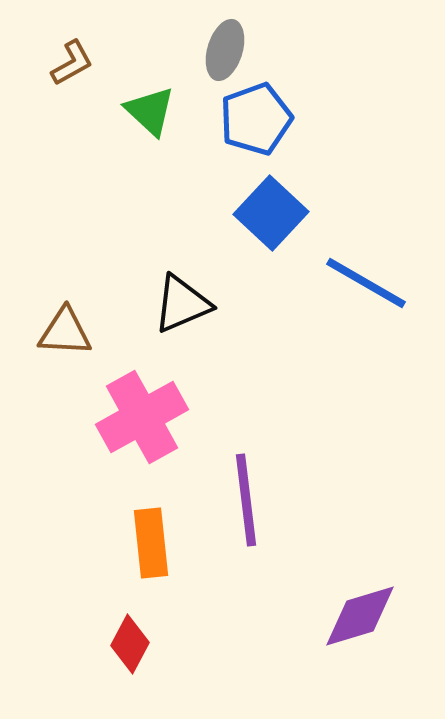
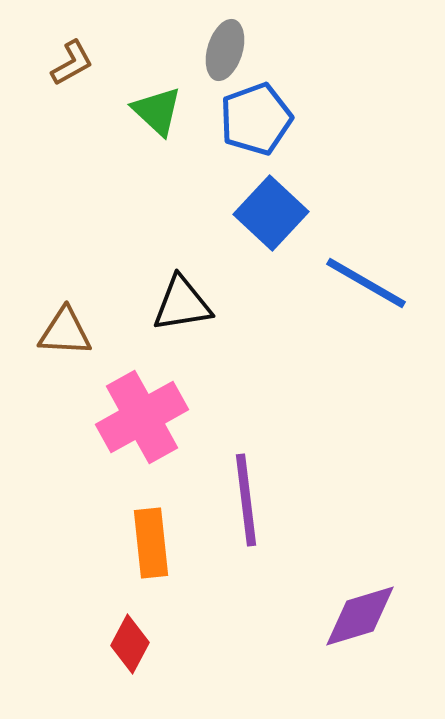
green triangle: moved 7 px right
black triangle: rotated 14 degrees clockwise
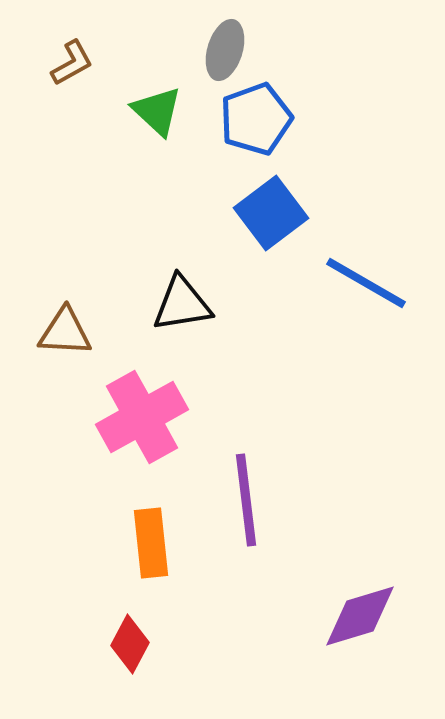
blue square: rotated 10 degrees clockwise
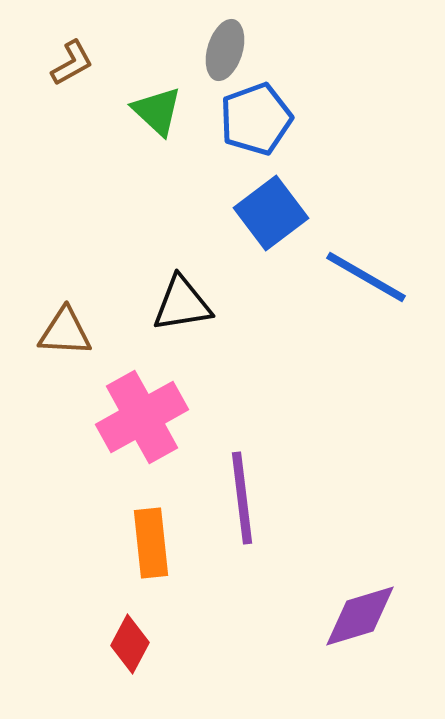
blue line: moved 6 px up
purple line: moved 4 px left, 2 px up
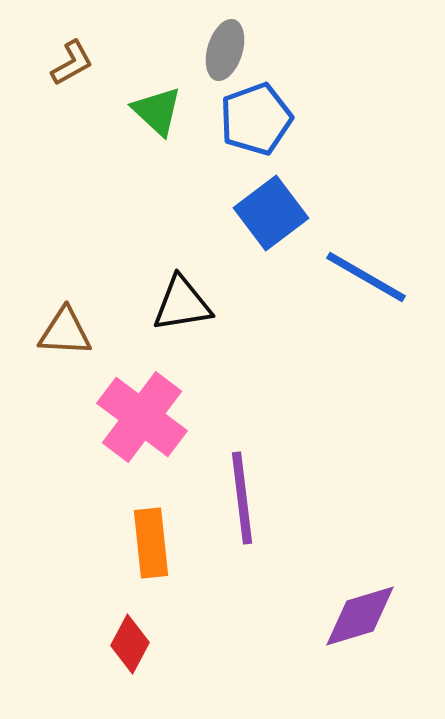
pink cross: rotated 24 degrees counterclockwise
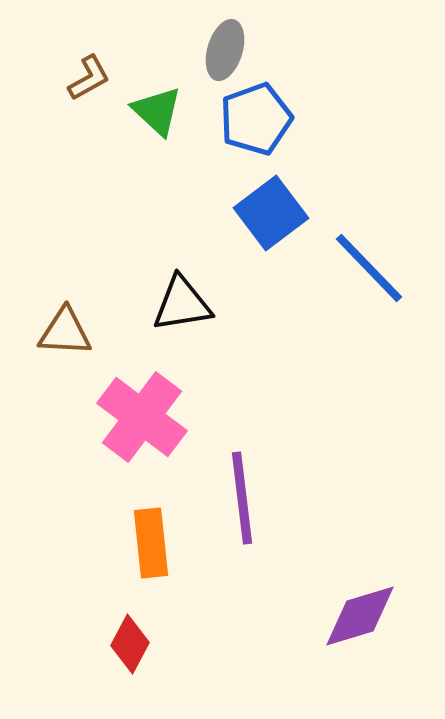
brown L-shape: moved 17 px right, 15 px down
blue line: moved 3 px right, 9 px up; rotated 16 degrees clockwise
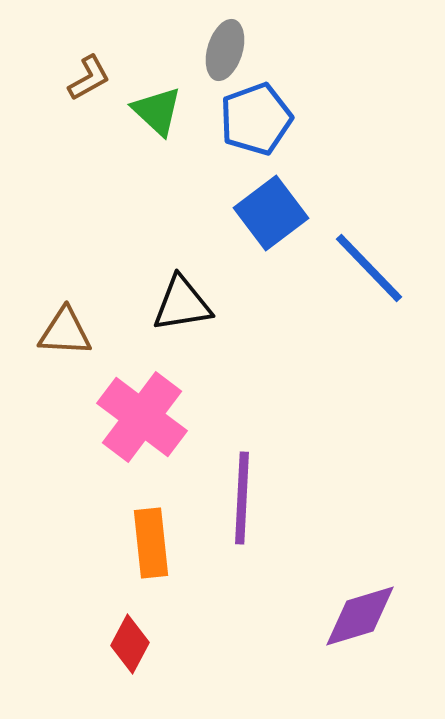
purple line: rotated 10 degrees clockwise
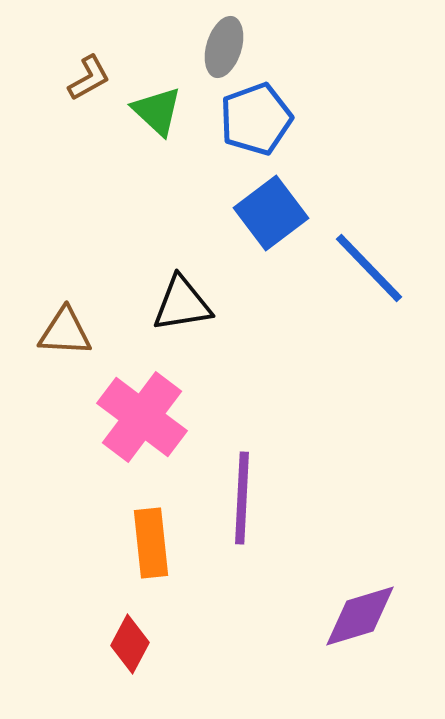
gray ellipse: moved 1 px left, 3 px up
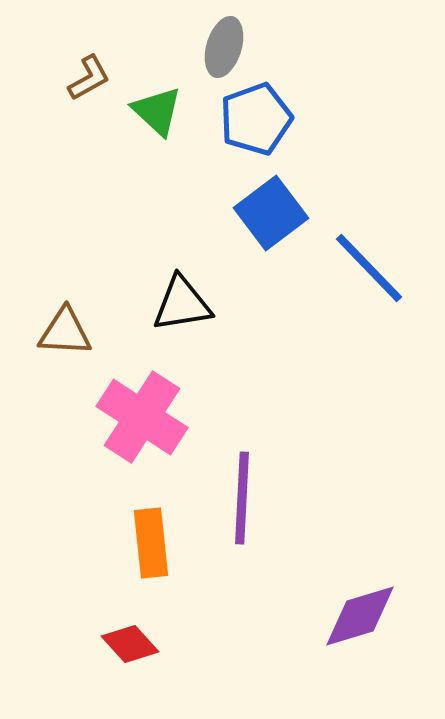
pink cross: rotated 4 degrees counterclockwise
red diamond: rotated 70 degrees counterclockwise
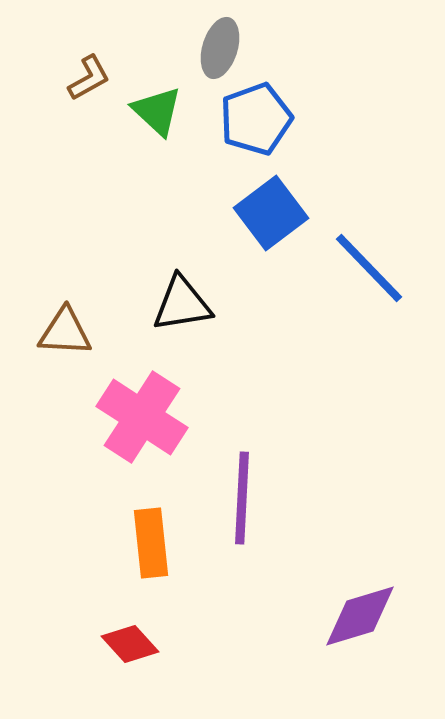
gray ellipse: moved 4 px left, 1 px down
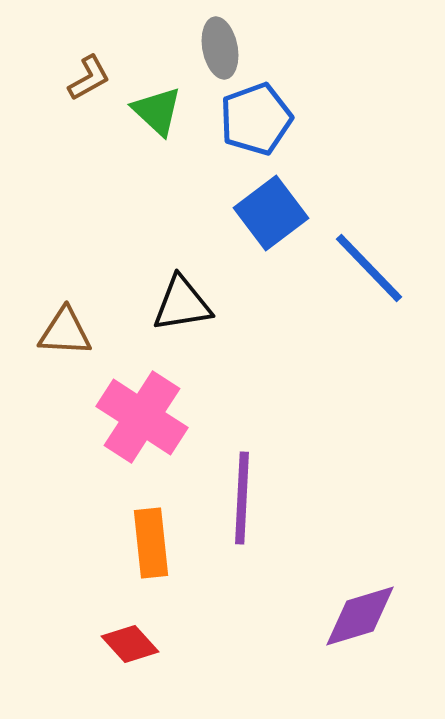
gray ellipse: rotated 28 degrees counterclockwise
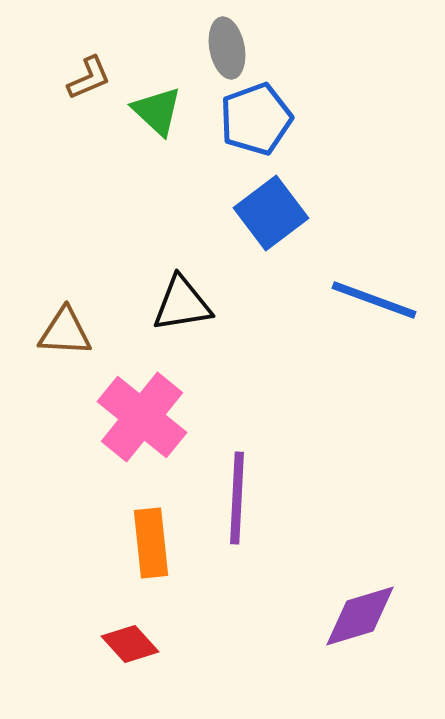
gray ellipse: moved 7 px right
brown L-shape: rotated 6 degrees clockwise
blue line: moved 5 px right, 32 px down; rotated 26 degrees counterclockwise
pink cross: rotated 6 degrees clockwise
purple line: moved 5 px left
